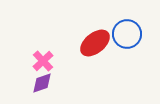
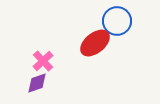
blue circle: moved 10 px left, 13 px up
purple diamond: moved 5 px left
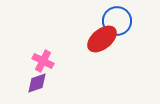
red ellipse: moved 7 px right, 4 px up
pink cross: rotated 20 degrees counterclockwise
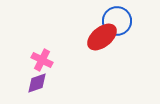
red ellipse: moved 2 px up
pink cross: moved 1 px left, 1 px up
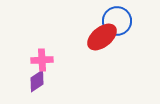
pink cross: rotated 30 degrees counterclockwise
purple diamond: moved 2 px up; rotated 15 degrees counterclockwise
